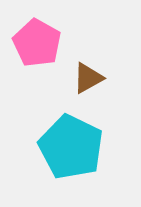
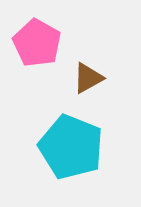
cyan pentagon: rotated 4 degrees counterclockwise
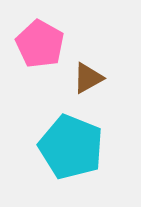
pink pentagon: moved 3 px right, 1 px down
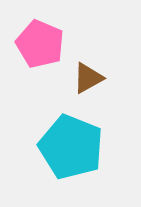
pink pentagon: rotated 6 degrees counterclockwise
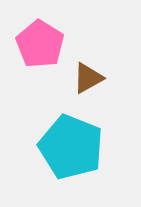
pink pentagon: rotated 9 degrees clockwise
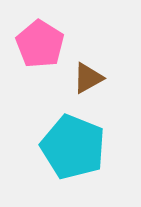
cyan pentagon: moved 2 px right
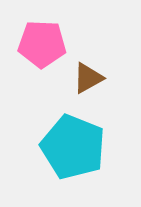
pink pentagon: moved 2 px right; rotated 30 degrees counterclockwise
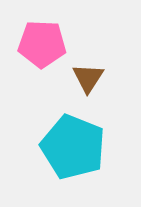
brown triangle: rotated 28 degrees counterclockwise
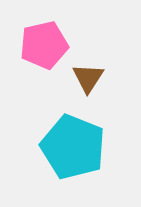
pink pentagon: moved 2 px right, 1 px down; rotated 15 degrees counterclockwise
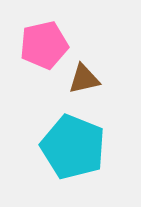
brown triangle: moved 4 px left, 1 px down; rotated 44 degrees clockwise
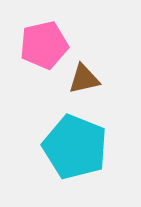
cyan pentagon: moved 2 px right
